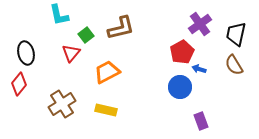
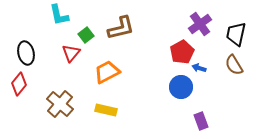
blue arrow: moved 1 px up
blue circle: moved 1 px right
brown cross: moved 2 px left; rotated 16 degrees counterclockwise
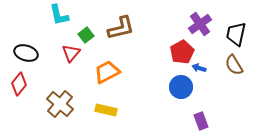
black ellipse: rotated 60 degrees counterclockwise
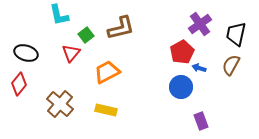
brown semicircle: moved 3 px left; rotated 60 degrees clockwise
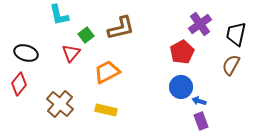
blue arrow: moved 33 px down
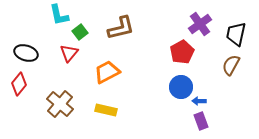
green square: moved 6 px left, 3 px up
red triangle: moved 2 px left
blue arrow: rotated 16 degrees counterclockwise
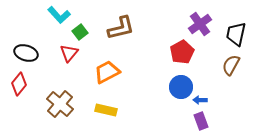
cyan L-shape: rotated 30 degrees counterclockwise
blue arrow: moved 1 px right, 1 px up
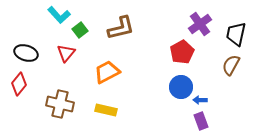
green square: moved 2 px up
red triangle: moved 3 px left
brown cross: rotated 28 degrees counterclockwise
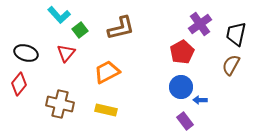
purple rectangle: moved 16 px left; rotated 18 degrees counterclockwise
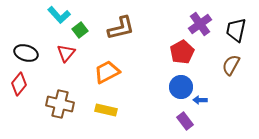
black trapezoid: moved 4 px up
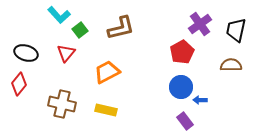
brown semicircle: rotated 60 degrees clockwise
brown cross: moved 2 px right
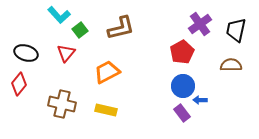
blue circle: moved 2 px right, 1 px up
purple rectangle: moved 3 px left, 8 px up
